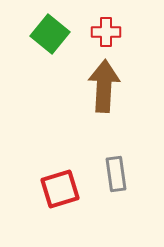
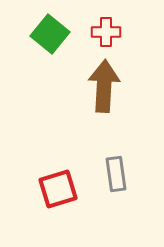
red square: moved 2 px left
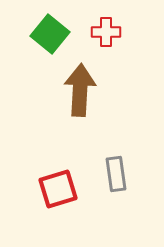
brown arrow: moved 24 px left, 4 px down
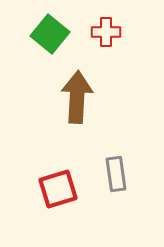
brown arrow: moved 3 px left, 7 px down
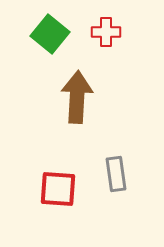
red square: rotated 21 degrees clockwise
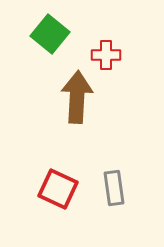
red cross: moved 23 px down
gray rectangle: moved 2 px left, 14 px down
red square: rotated 21 degrees clockwise
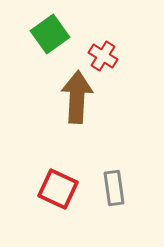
green square: rotated 15 degrees clockwise
red cross: moved 3 px left, 1 px down; rotated 32 degrees clockwise
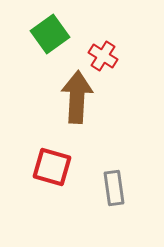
red square: moved 6 px left, 22 px up; rotated 9 degrees counterclockwise
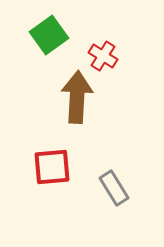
green square: moved 1 px left, 1 px down
red square: rotated 21 degrees counterclockwise
gray rectangle: rotated 24 degrees counterclockwise
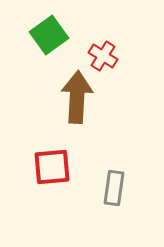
gray rectangle: rotated 40 degrees clockwise
